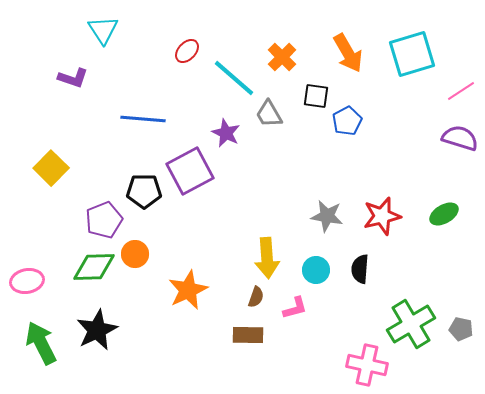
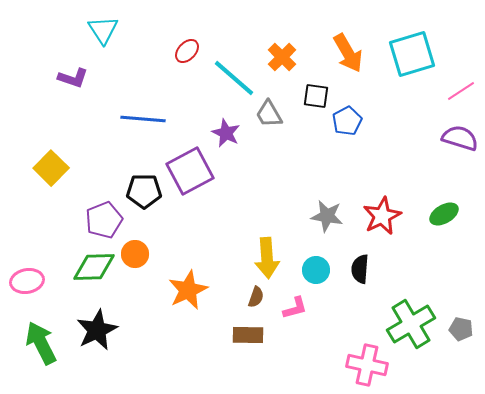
red star: rotated 12 degrees counterclockwise
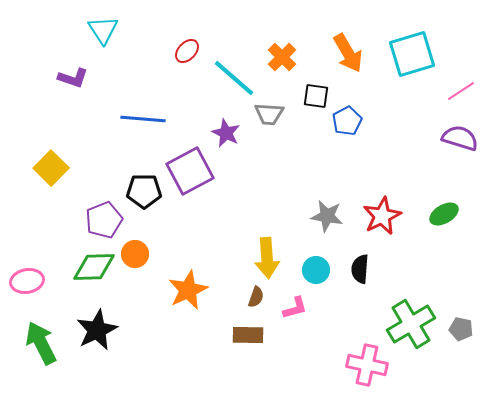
gray trapezoid: rotated 56 degrees counterclockwise
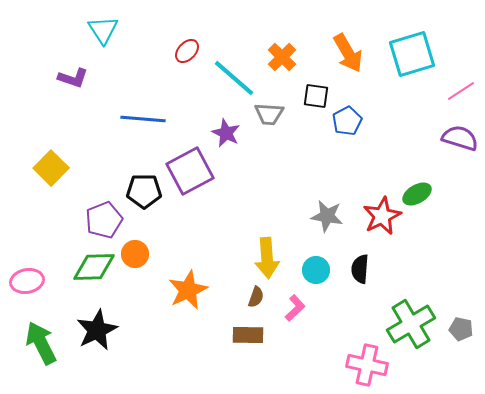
green ellipse: moved 27 px left, 20 px up
pink L-shape: rotated 28 degrees counterclockwise
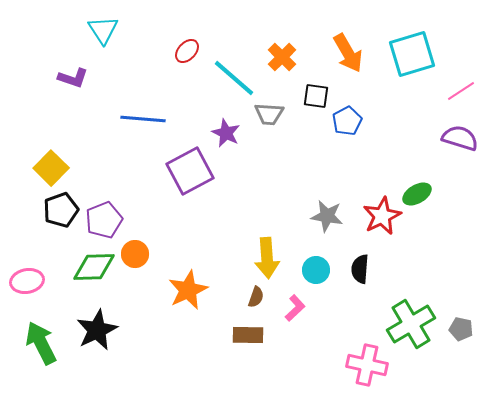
black pentagon: moved 83 px left, 19 px down; rotated 20 degrees counterclockwise
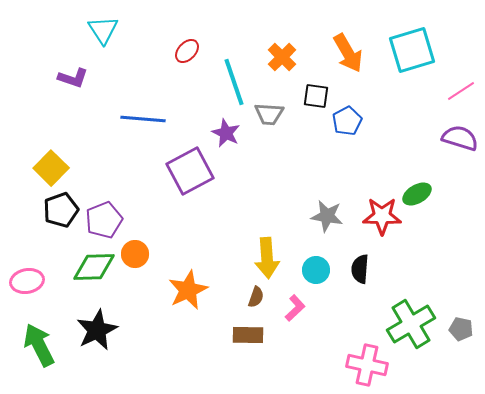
cyan square: moved 4 px up
cyan line: moved 4 px down; rotated 30 degrees clockwise
red star: rotated 27 degrees clockwise
green arrow: moved 2 px left, 2 px down
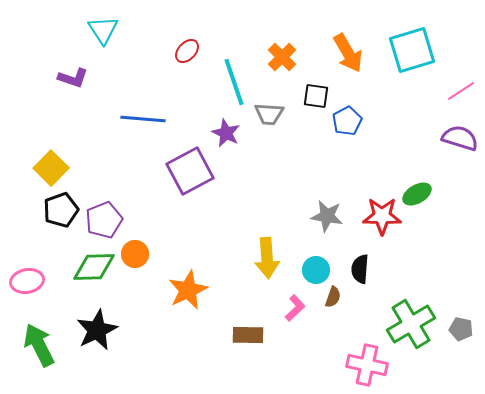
brown semicircle: moved 77 px right
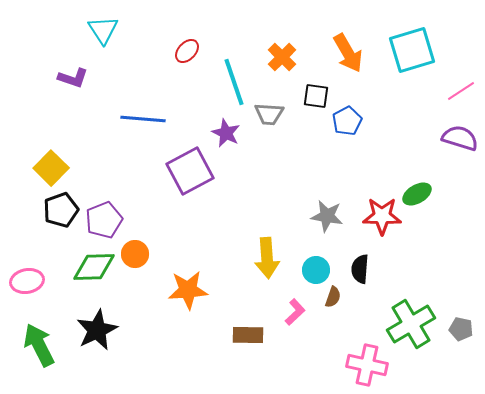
orange star: rotated 21 degrees clockwise
pink L-shape: moved 4 px down
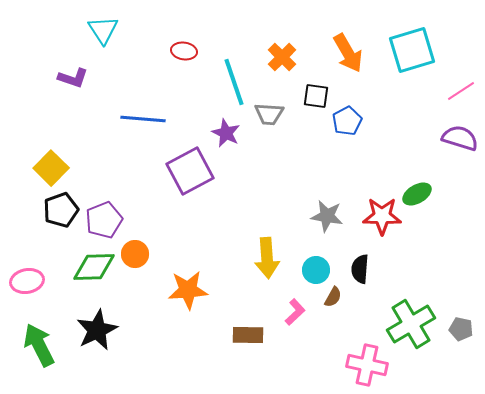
red ellipse: moved 3 px left; rotated 55 degrees clockwise
brown semicircle: rotated 10 degrees clockwise
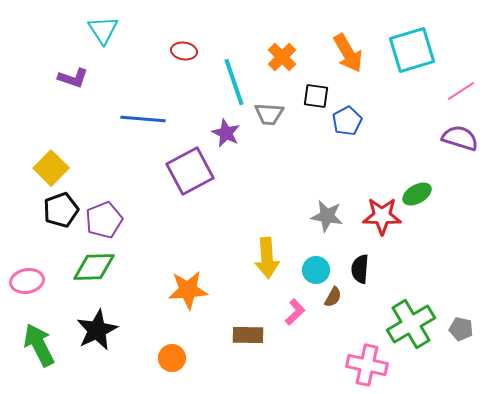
orange circle: moved 37 px right, 104 px down
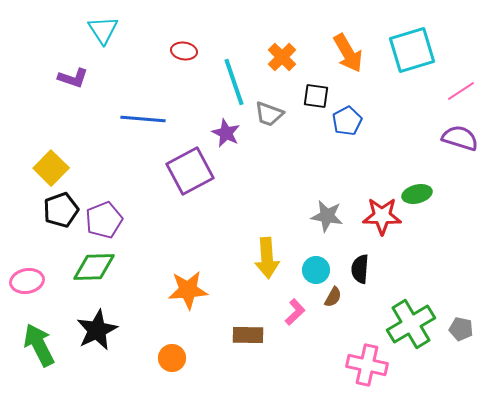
gray trapezoid: rotated 16 degrees clockwise
green ellipse: rotated 16 degrees clockwise
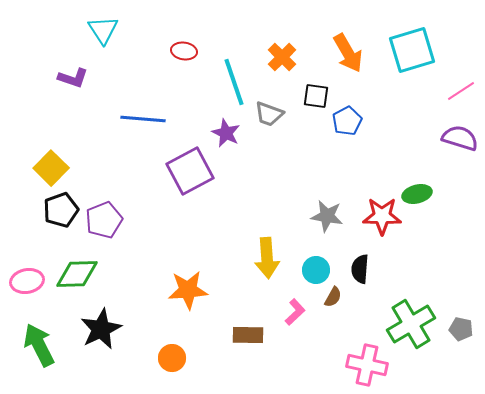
green diamond: moved 17 px left, 7 px down
black star: moved 4 px right, 1 px up
